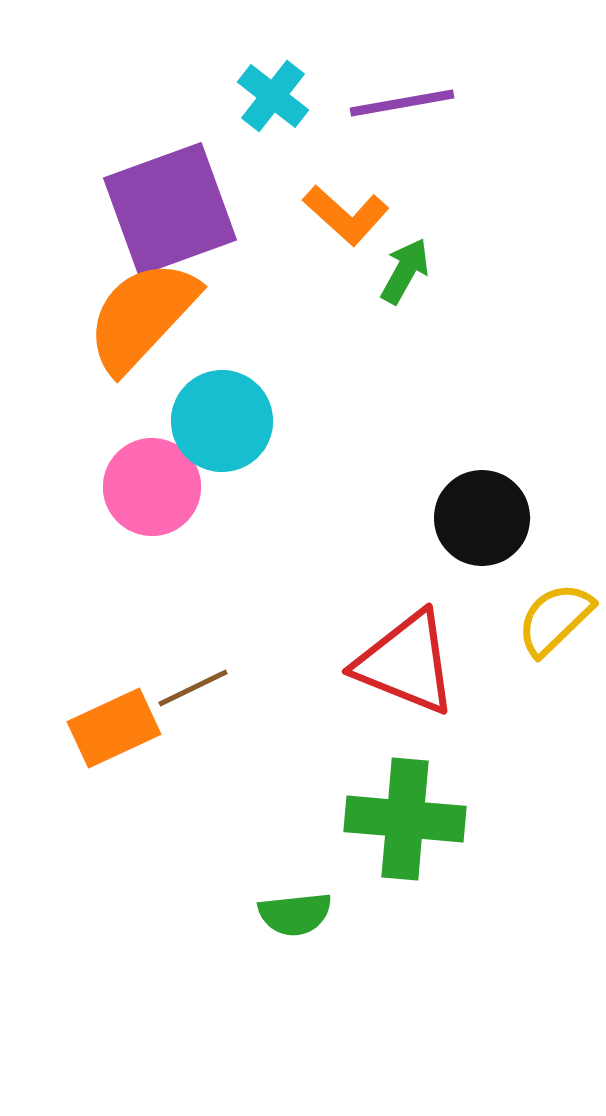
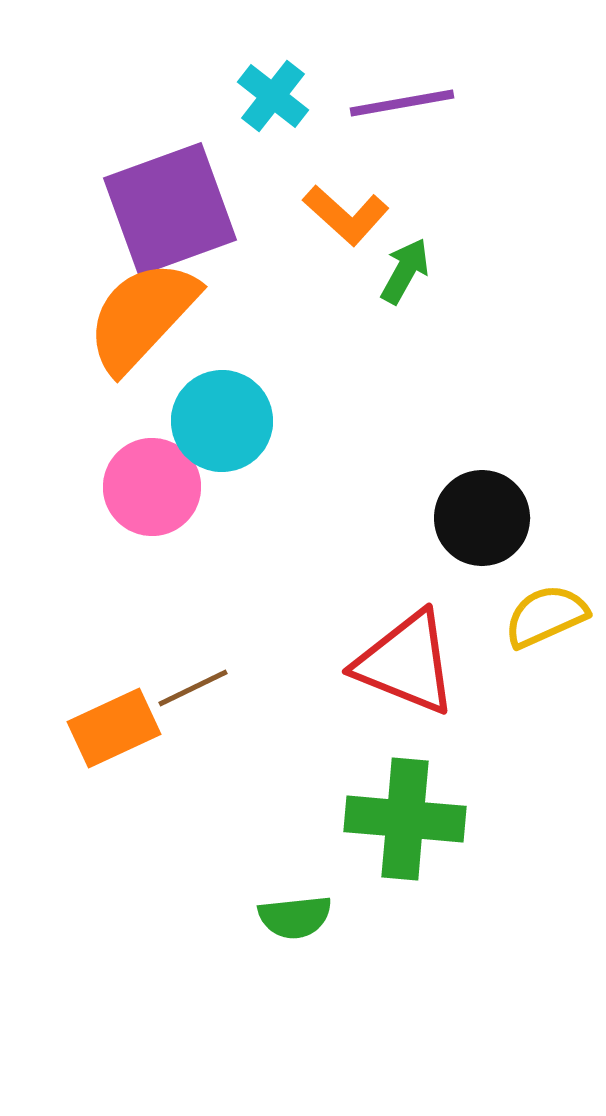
yellow semicircle: moved 9 px left, 3 px up; rotated 20 degrees clockwise
green semicircle: moved 3 px down
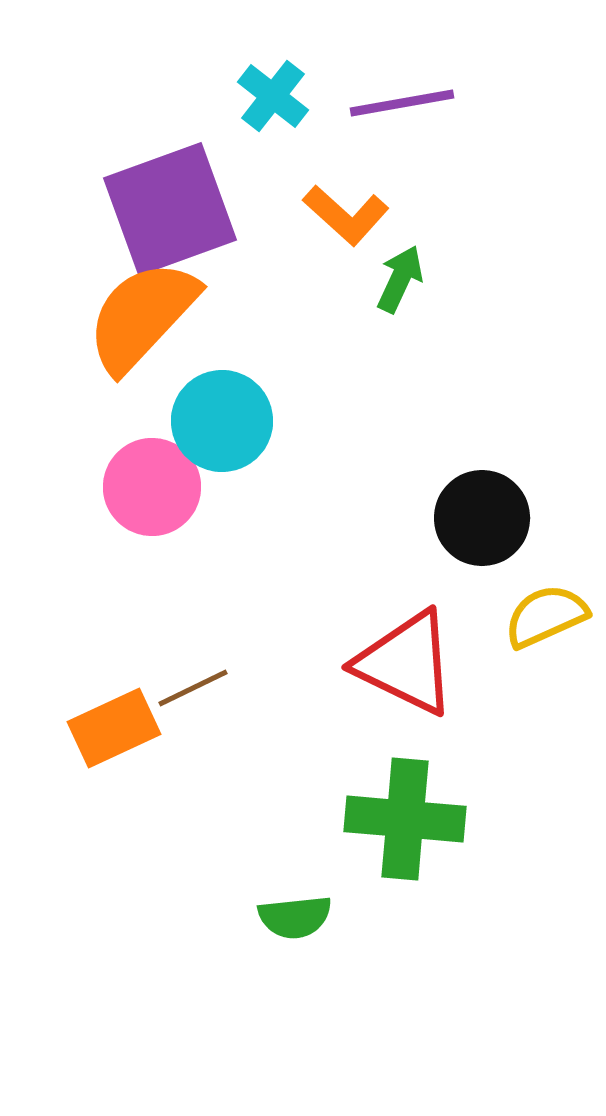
green arrow: moved 5 px left, 8 px down; rotated 4 degrees counterclockwise
red triangle: rotated 4 degrees clockwise
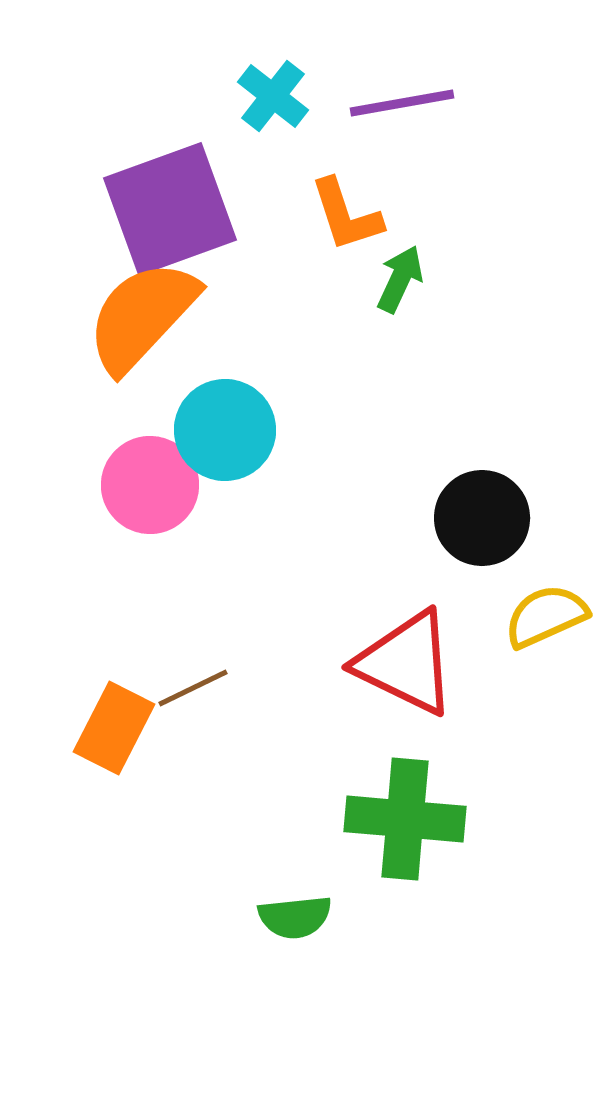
orange L-shape: rotated 30 degrees clockwise
cyan circle: moved 3 px right, 9 px down
pink circle: moved 2 px left, 2 px up
orange rectangle: rotated 38 degrees counterclockwise
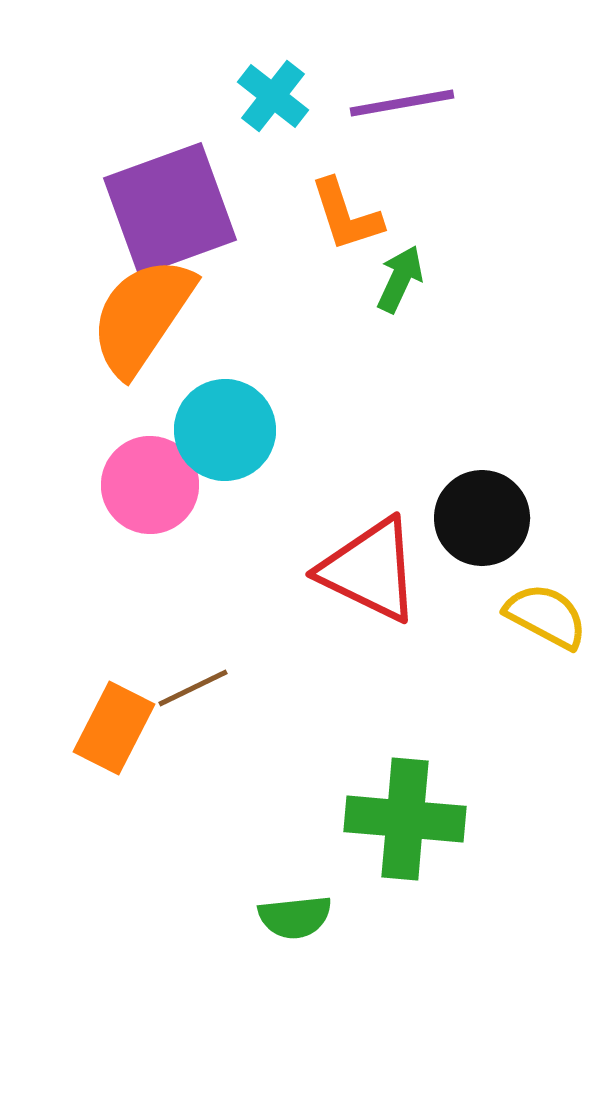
orange semicircle: rotated 9 degrees counterclockwise
yellow semicircle: rotated 52 degrees clockwise
red triangle: moved 36 px left, 93 px up
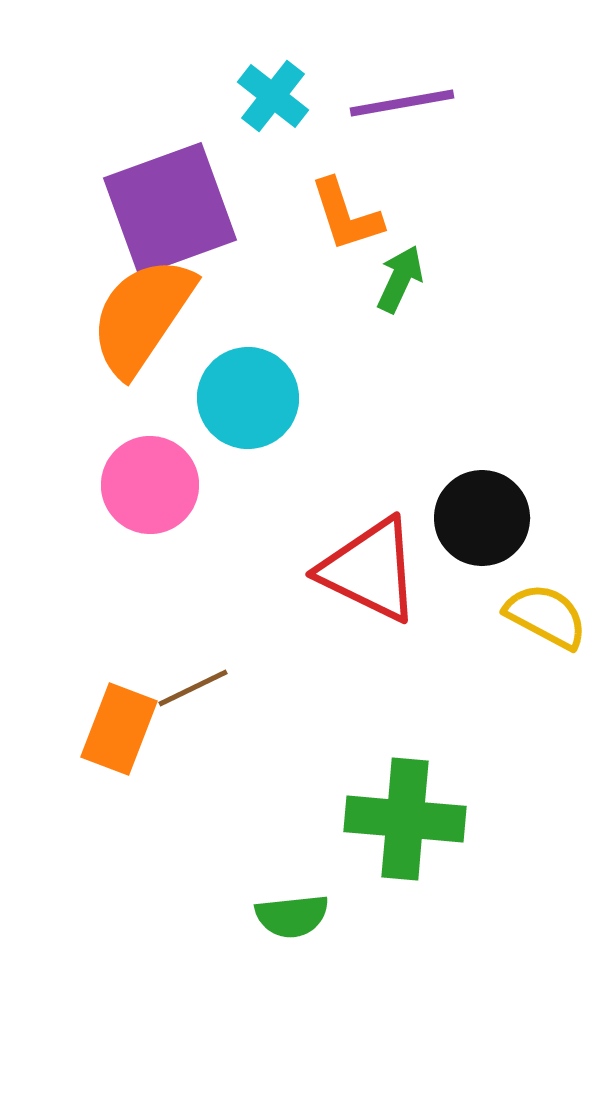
cyan circle: moved 23 px right, 32 px up
orange rectangle: moved 5 px right, 1 px down; rotated 6 degrees counterclockwise
green semicircle: moved 3 px left, 1 px up
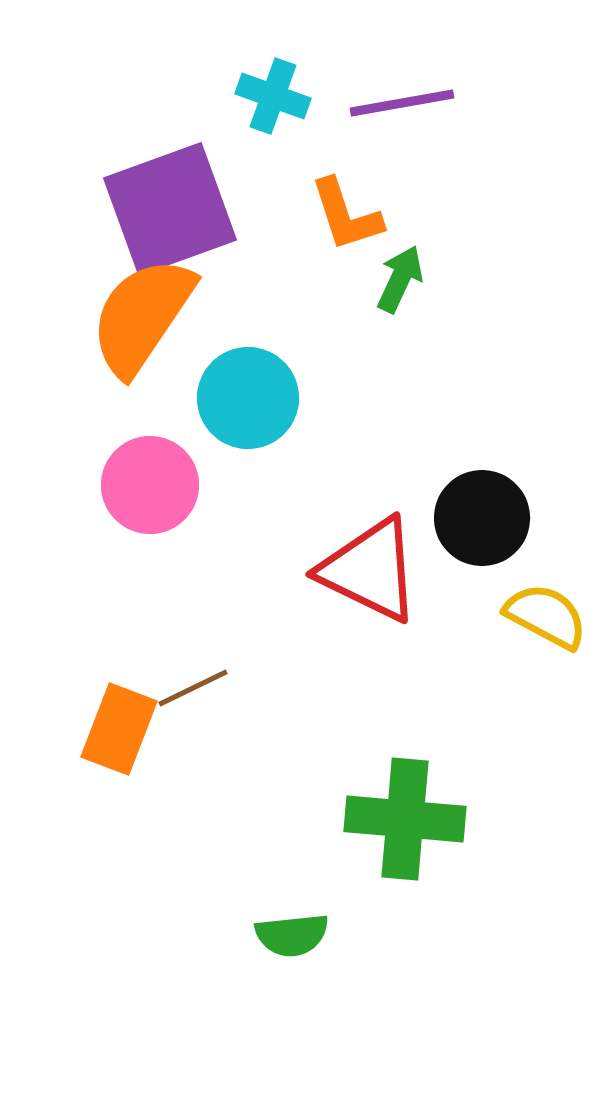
cyan cross: rotated 18 degrees counterclockwise
green semicircle: moved 19 px down
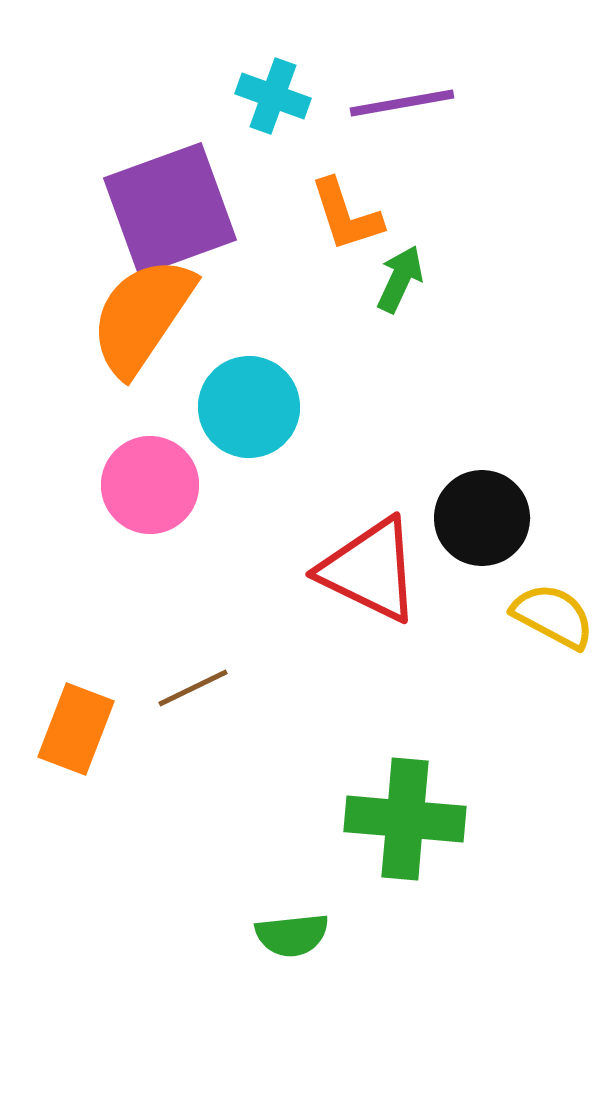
cyan circle: moved 1 px right, 9 px down
yellow semicircle: moved 7 px right
orange rectangle: moved 43 px left
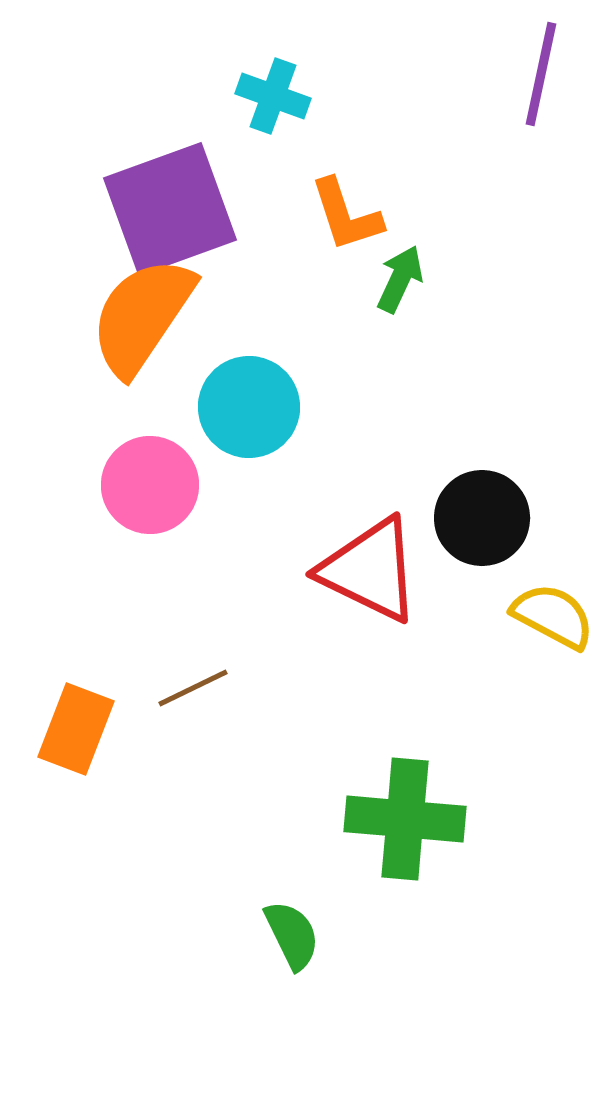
purple line: moved 139 px right, 29 px up; rotated 68 degrees counterclockwise
green semicircle: rotated 110 degrees counterclockwise
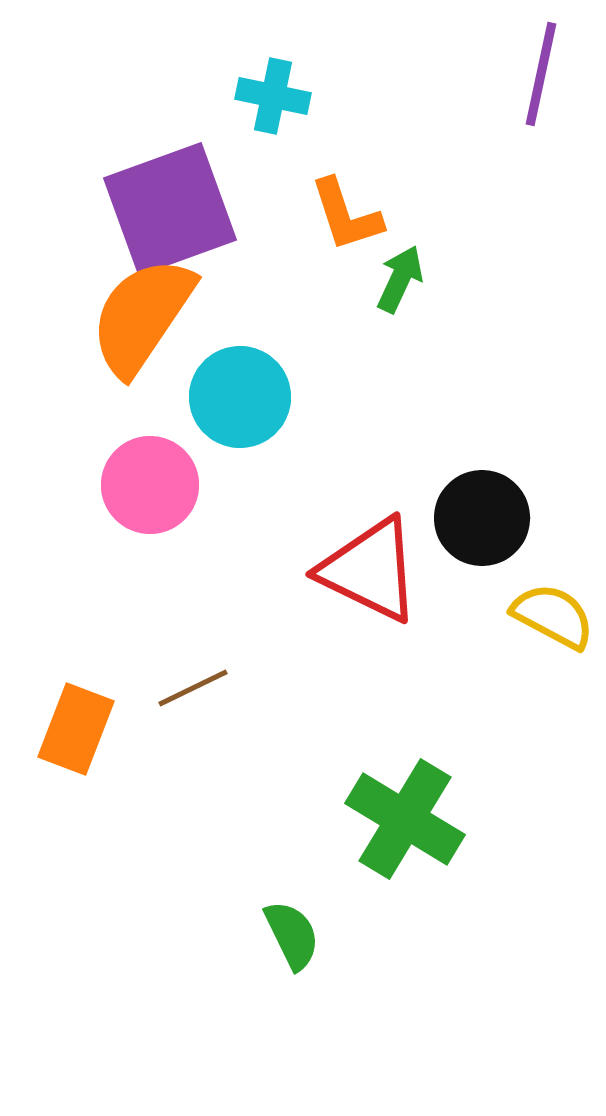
cyan cross: rotated 8 degrees counterclockwise
cyan circle: moved 9 px left, 10 px up
green cross: rotated 26 degrees clockwise
